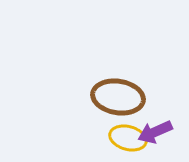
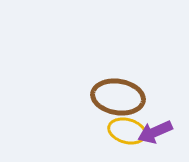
yellow ellipse: moved 1 px left, 7 px up
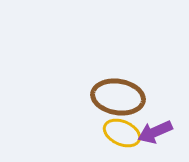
yellow ellipse: moved 5 px left, 2 px down; rotated 9 degrees clockwise
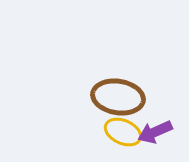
yellow ellipse: moved 1 px right, 1 px up
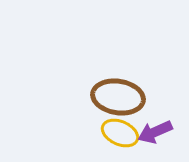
yellow ellipse: moved 3 px left, 1 px down
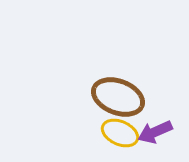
brown ellipse: rotated 12 degrees clockwise
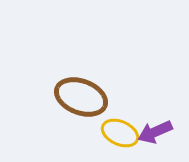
brown ellipse: moved 37 px left
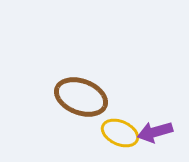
purple arrow: rotated 8 degrees clockwise
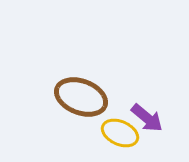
purple arrow: moved 8 px left, 14 px up; rotated 124 degrees counterclockwise
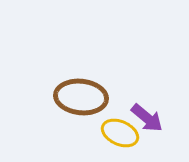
brown ellipse: rotated 15 degrees counterclockwise
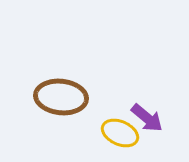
brown ellipse: moved 20 px left
